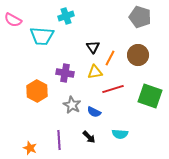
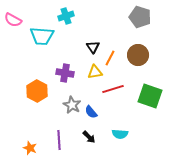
blue semicircle: moved 3 px left; rotated 24 degrees clockwise
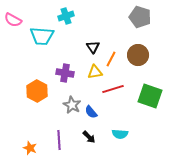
orange line: moved 1 px right, 1 px down
